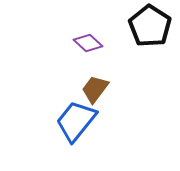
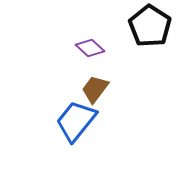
purple diamond: moved 2 px right, 5 px down
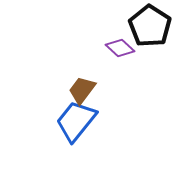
purple diamond: moved 30 px right
brown trapezoid: moved 13 px left, 1 px down
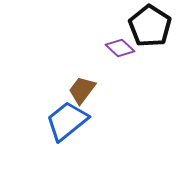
blue trapezoid: moved 9 px left; rotated 12 degrees clockwise
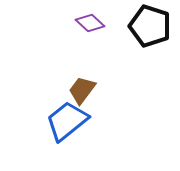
black pentagon: rotated 15 degrees counterclockwise
purple diamond: moved 30 px left, 25 px up
